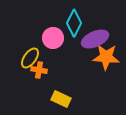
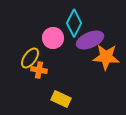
purple ellipse: moved 5 px left, 1 px down
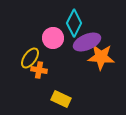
purple ellipse: moved 3 px left, 2 px down
orange star: moved 5 px left
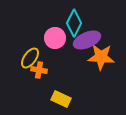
pink circle: moved 2 px right
purple ellipse: moved 2 px up
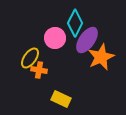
cyan diamond: moved 1 px right
purple ellipse: rotated 32 degrees counterclockwise
orange star: rotated 28 degrees counterclockwise
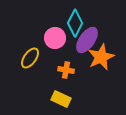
orange cross: moved 27 px right
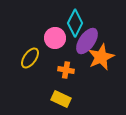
purple ellipse: moved 1 px down
